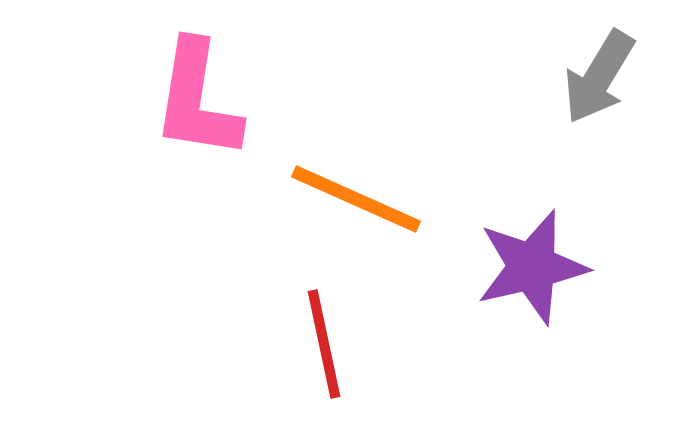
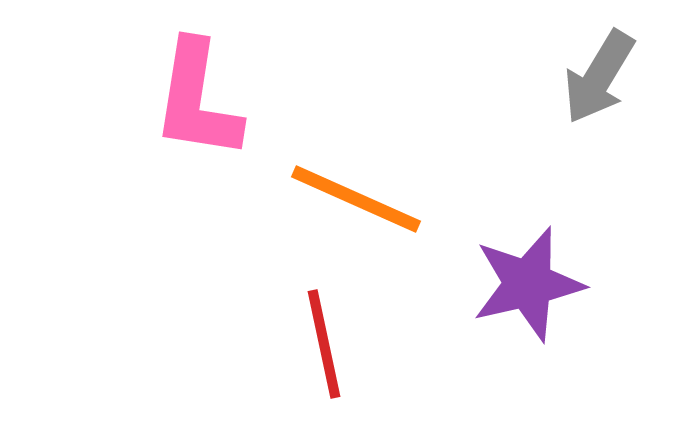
purple star: moved 4 px left, 17 px down
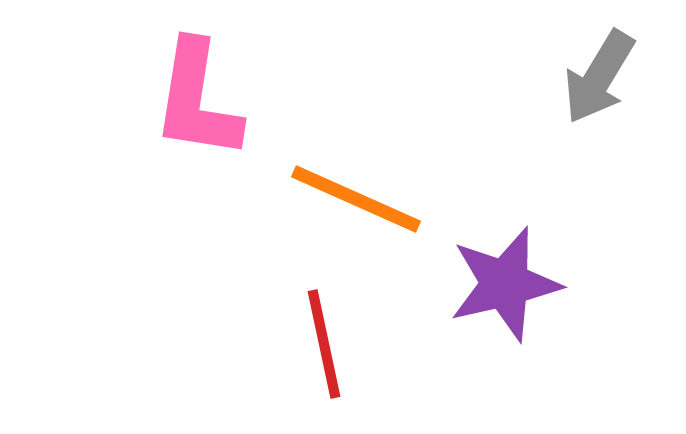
purple star: moved 23 px left
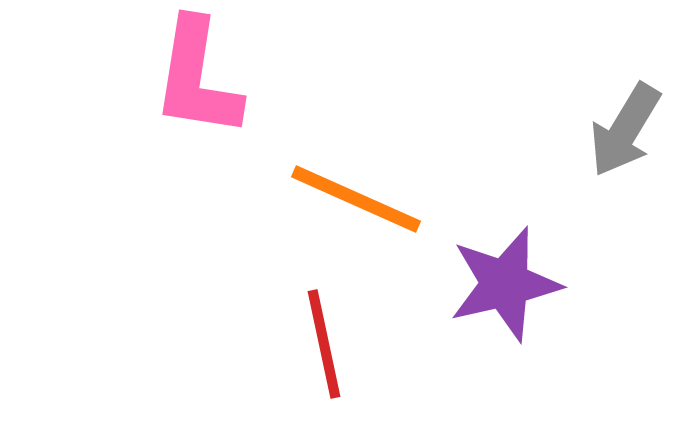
gray arrow: moved 26 px right, 53 px down
pink L-shape: moved 22 px up
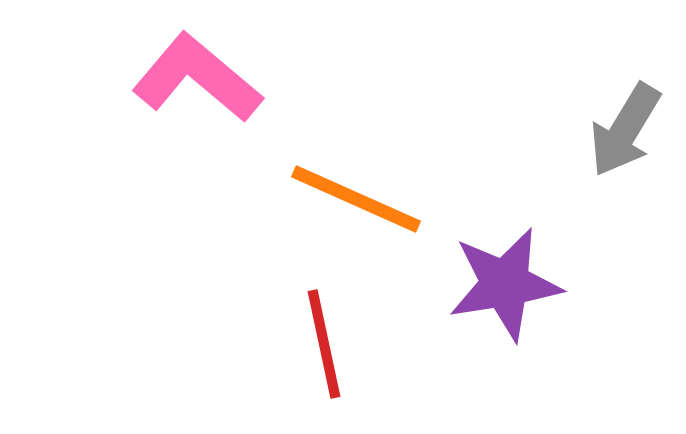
pink L-shape: rotated 121 degrees clockwise
purple star: rotated 4 degrees clockwise
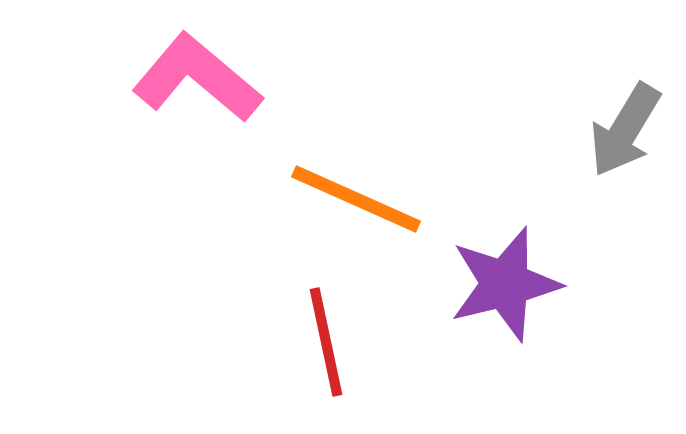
purple star: rotated 5 degrees counterclockwise
red line: moved 2 px right, 2 px up
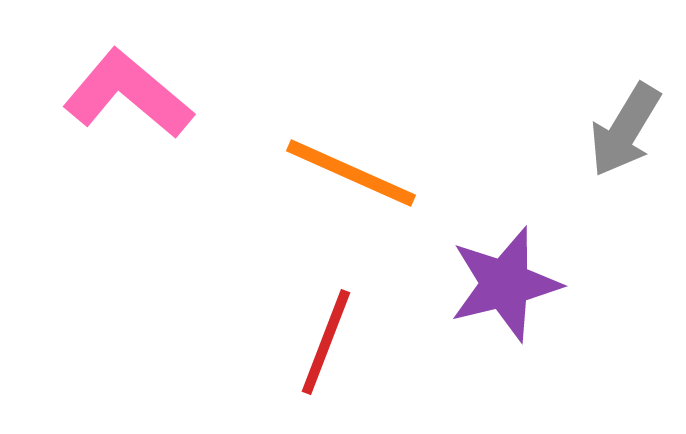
pink L-shape: moved 69 px left, 16 px down
orange line: moved 5 px left, 26 px up
red line: rotated 33 degrees clockwise
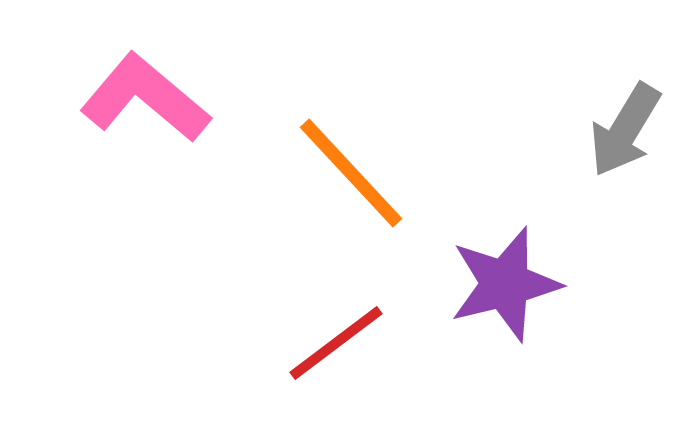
pink L-shape: moved 17 px right, 4 px down
orange line: rotated 23 degrees clockwise
red line: moved 10 px right, 1 px down; rotated 32 degrees clockwise
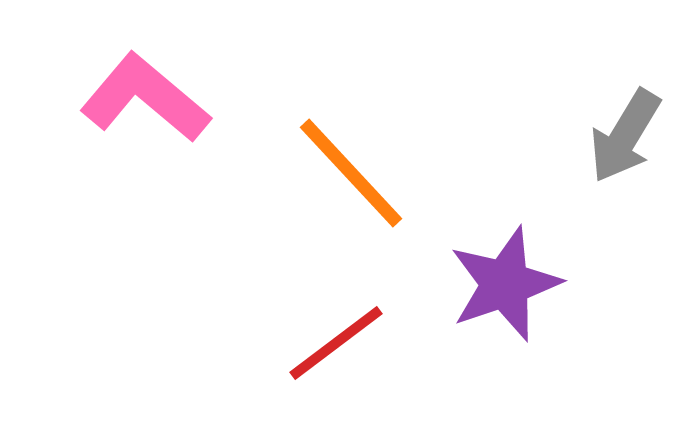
gray arrow: moved 6 px down
purple star: rotated 5 degrees counterclockwise
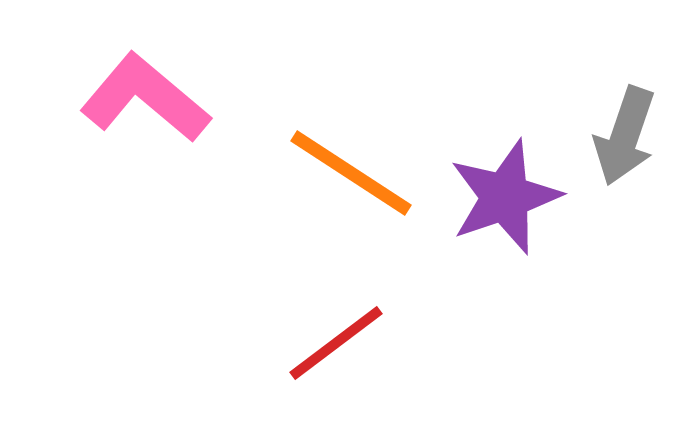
gray arrow: rotated 12 degrees counterclockwise
orange line: rotated 14 degrees counterclockwise
purple star: moved 87 px up
